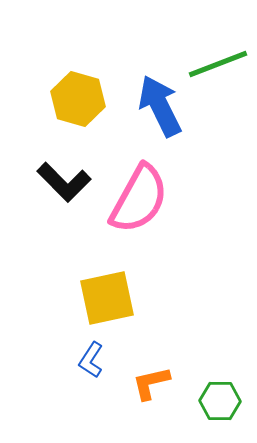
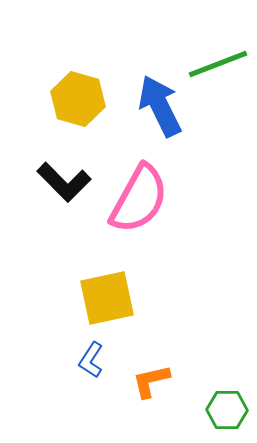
orange L-shape: moved 2 px up
green hexagon: moved 7 px right, 9 px down
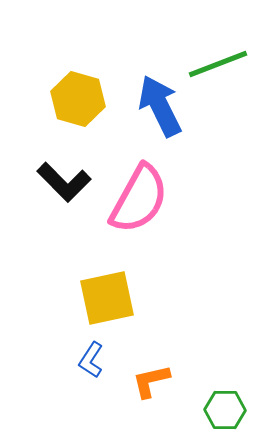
green hexagon: moved 2 px left
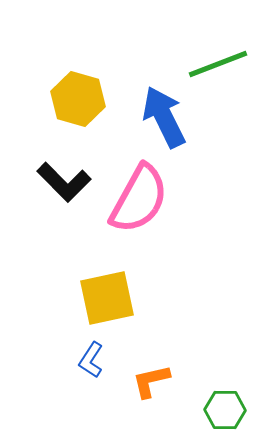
blue arrow: moved 4 px right, 11 px down
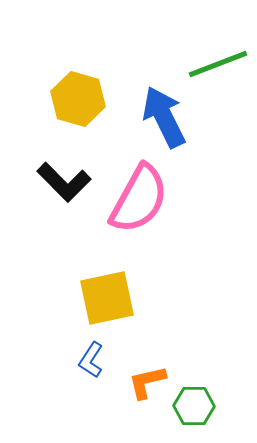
orange L-shape: moved 4 px left, 1 px down
green hexagon: moved 31 px left, 4 px up
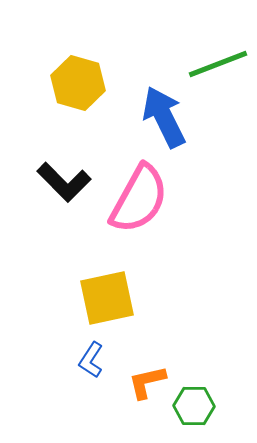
yellow hexagon: moved 16 px up
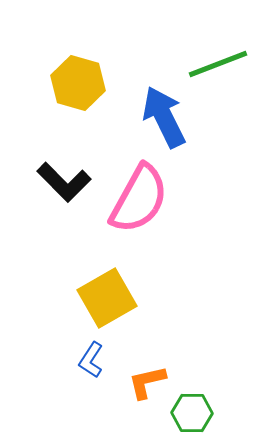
yellow square: rotated 18 degrees counterclockwise
green hexagon: moved 2 px left, 7 px down
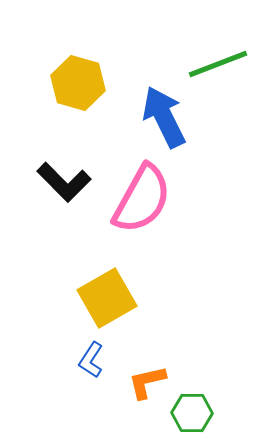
pink semicircle: moved 3 px right
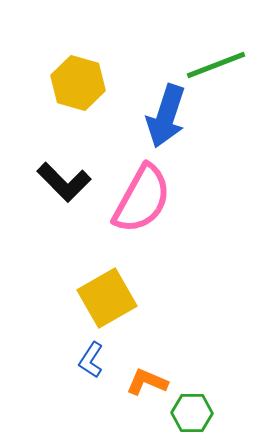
green line: moved 2 px left, 1 px down
blue arrow: moved 2 px right, 1 px up; rotated 136 degrees counterclockwise
orange L-shape: rotated 36 degrees clockwise
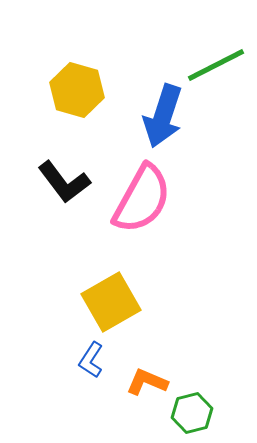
green line: rotated 6 degrees counterclockwise
yellow hexagon: moved 1 px left, 7 px down
blue arrow: moved 3 px left
black L-shape: rotated 8 degrees clockwise
yellow square: moved 4 px right, 4 px down
green hexagon: rotated 15 degrees counterclockwise
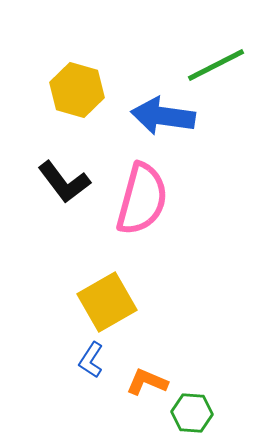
blue arrow: rotated 80 degrees clockwise
pink semicircle: rotated 14 degrees counterclockwise
yellow square: moved 4 px left
green hexagon: rotated 18 degrees clockwise
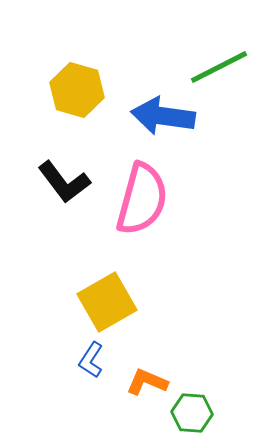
green line: moved 3 px right, 2 px down
